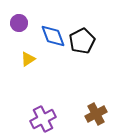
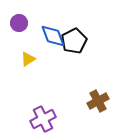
black pentagon: moved 8 px left
brown cross: moved 2 px right, 13 px up
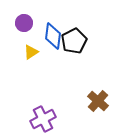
purple circle: moved 5 px right
blue diamond: rotated 28 degrees clockwise
yellow triangle: moved 3 px right, 7 px up
brown cross: rotated 20 degrees counterclockwise
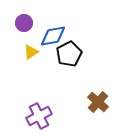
blue diamond: rotated 72 degrees clockwise
black pentagon: moved 5 px left, 13 px down
brown cross: moved 1 px down
purple cross: moved 4 px left, 3 px up
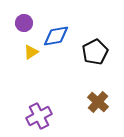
blue diamond: moved 3 px right
black pentagon: moved 26 px right, 2 px up
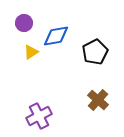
brown cross: moved 2 px up
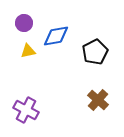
yellow triangle: moved 3 px left, 1 px up; rotated 21 degrees clockwise
purple cross: moved 13 px left, 6 px up; rotated 35 degrees counterclockwise
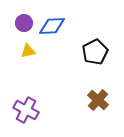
blue diamond: moved 4 px left, 10 px up; rotated 8 degrees clockwise
